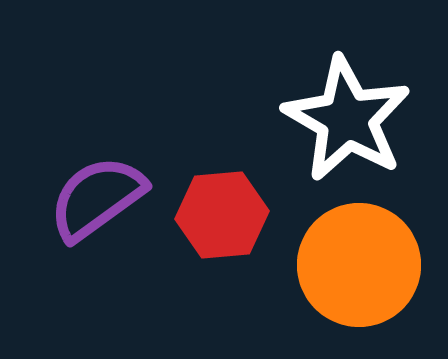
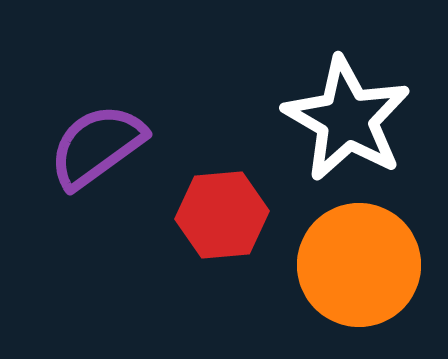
purple semicircle: moved 52 px up
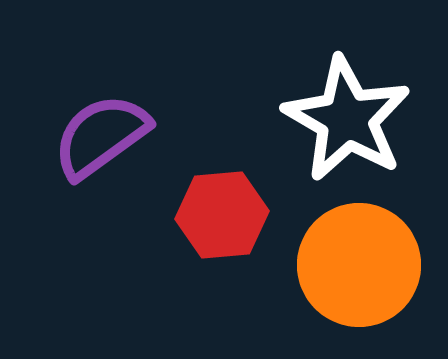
purple semicircle: moved 4 px right, 10 px up
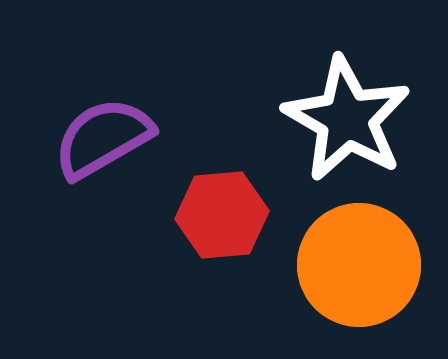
purple semicircle: moved 2 px right, 2 px down; rotated 6 degrees clockwise
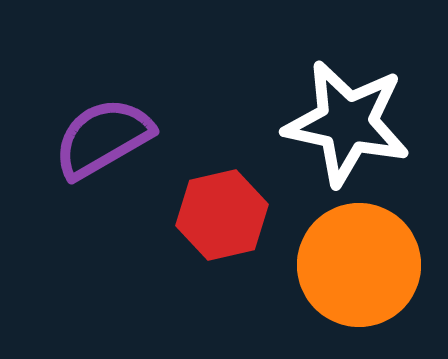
white star: moved 4 px down; rotated 18 degrees counterclockwise
red hexagon: rotated 8 degrees counterclockwise
